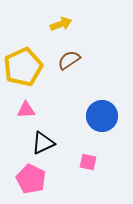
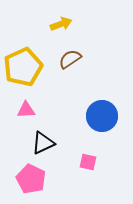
brown semicircle: moved 1 px right, 1 px up
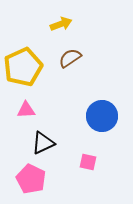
brown semicircle: moved 1 px up
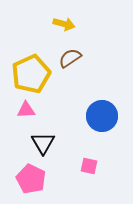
yellow arrow: moved 3 px right; rotated 35 degrees clockwise
yellow pentagon: moved 8 px right, 7 px down
black triangle: rotated 35 degrees counterclockwise
pink square: moved 1 px right, 4 px down
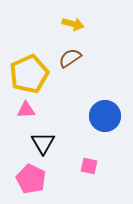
yellow arrow: moved 9 px right
yellow pentagon: moved 2 px left
blue circle: moved 3 px right
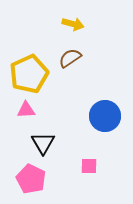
pink square: rotated 12 degrees counterclockwise
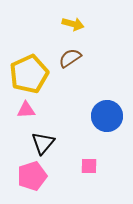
blue circle: moved 2 px right
black triangle: rotated 10 degrees clockwise
pink pentagon: moved 1 px right, 3 px up; rotated 28 degrees clockwise
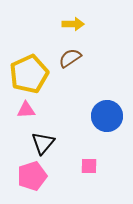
yellow arrow: rotated 15 degrees counterclockwise
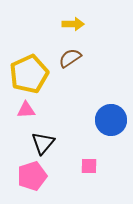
blue circle: moved 4 px right, 4 px down
